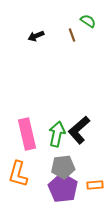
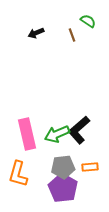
black arrow: moved 3 px up
green arrow: rotated 125 degrees counterclockwise
orange rectangle: moved 5 px left, 18 px up
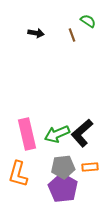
black arrow: rotated 147 degrees counterclockwise
black L-shape: moved 3 px right, 3 px down
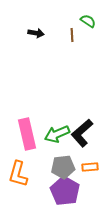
brown line: rotated 16 degrees clockwise
purple pentagon: moved 2 px right, 3 px down
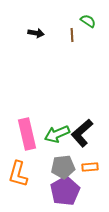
purple pentagon: rotated 12 degrees clockwise
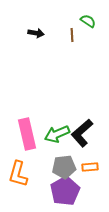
gray pentagon: moved 1 px right
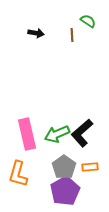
gray pentagon: rotated 30 degrees counterclockwise
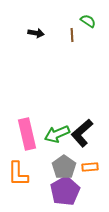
orange L-shape: rotated 16 degrees counterclockwise
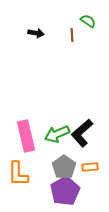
pink rectangle: moved 1 px left, 2 px down
